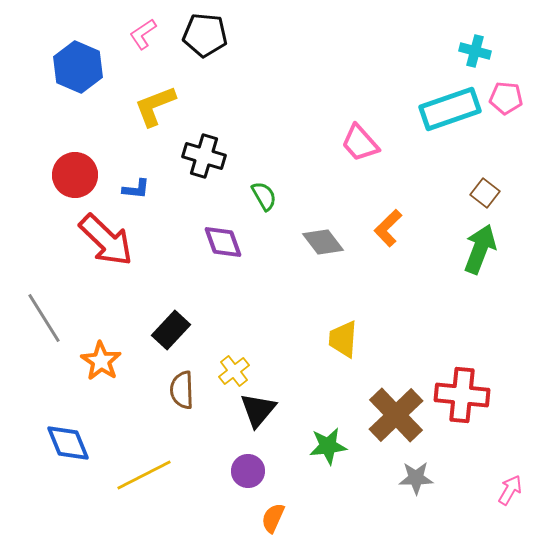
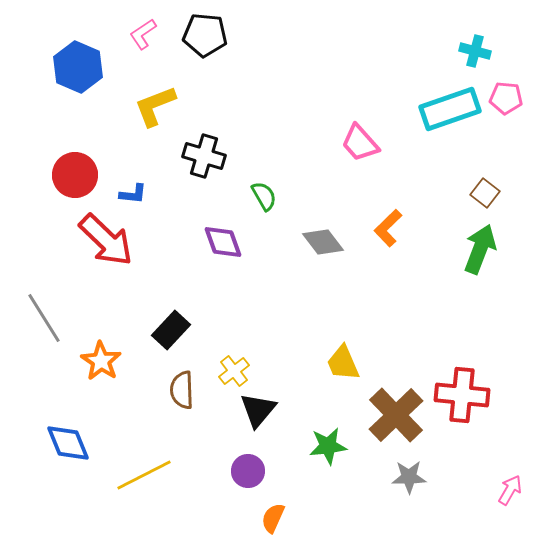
blue L-shape: moved 3 px left, 5 px down
yellow trapezoid: moved 24 px down; rotated 27 degrees counterclockwise
gray star: moved 7 px left, 1 px up
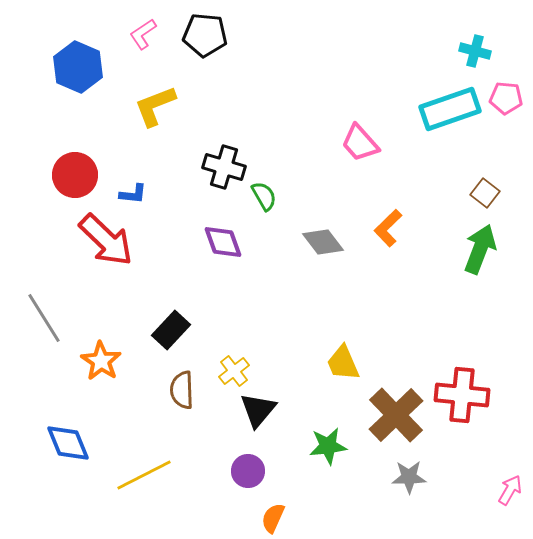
black cross: moved 20 px right, 11 px down
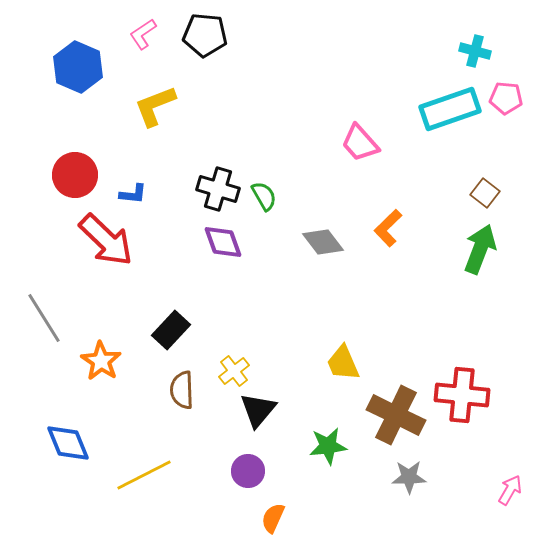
black cross: moved 6 px left, 22 px down
brown cross: rotated 20 degrees counterclockwise
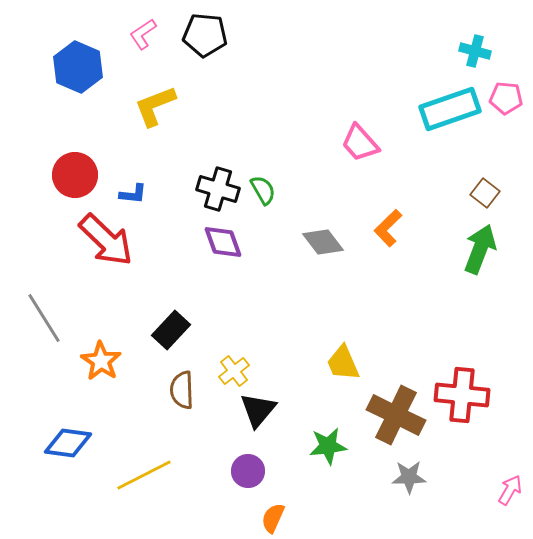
green semicircle: moved 1 px left, 6 px up
blue diamond: rotated 60 degrees counterclockwise
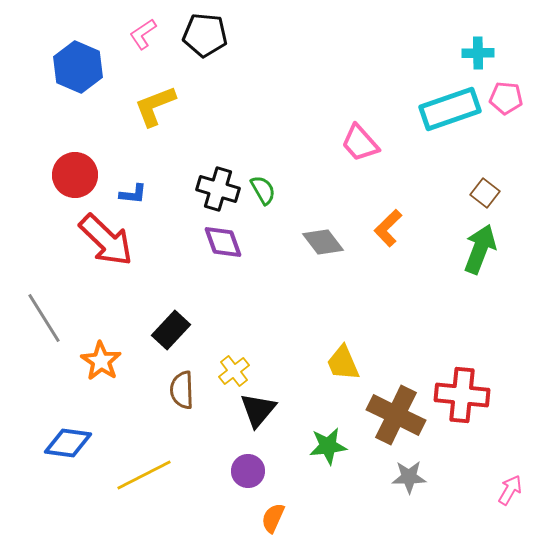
cyan cross: moved 3 px right, 2 px down; rotated 16 degrees counterclockwise
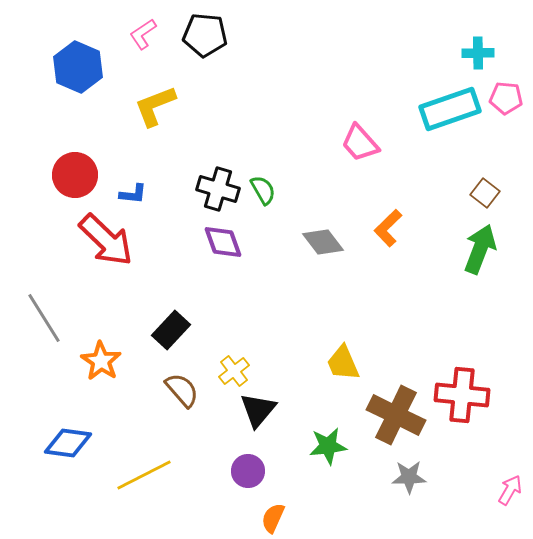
brown semicircle: rotated 141 degrees clockwise
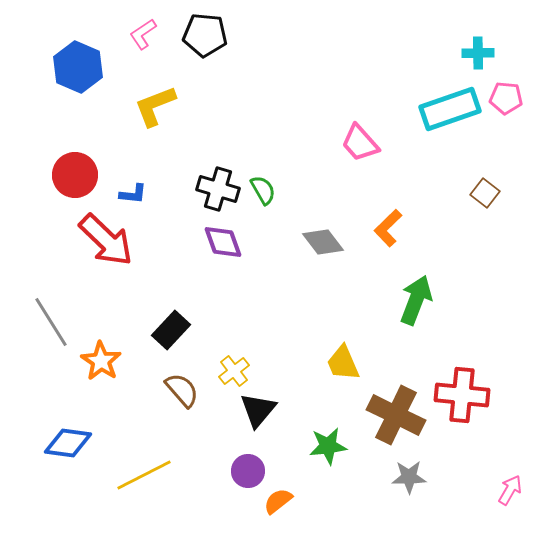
green arrow: moved 64 px left, 51 px down
gray line: moved 7 px right, 4 px down
orange semicircle: moved 5 px right, 17 px up; rotated 28 degrees clockwise
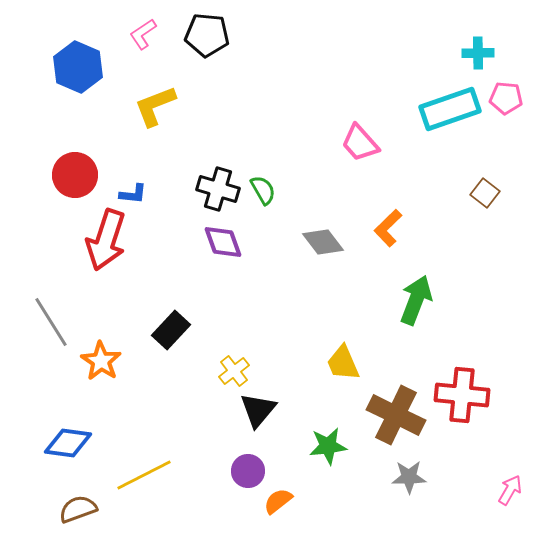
black pentagon: moved 2 px right
red arrow: rotated 64 degrees clockwise
brown semicircle: moved 104 px left, 119 px down; rotated 69 degrees counterclockwise
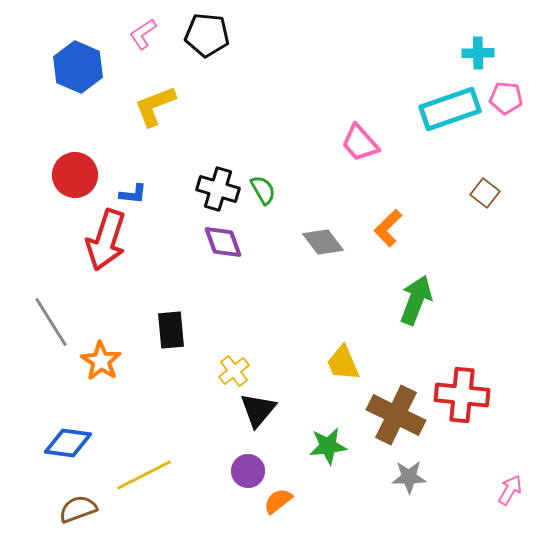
black rectangle: rotated 48 degrees counterclockwise
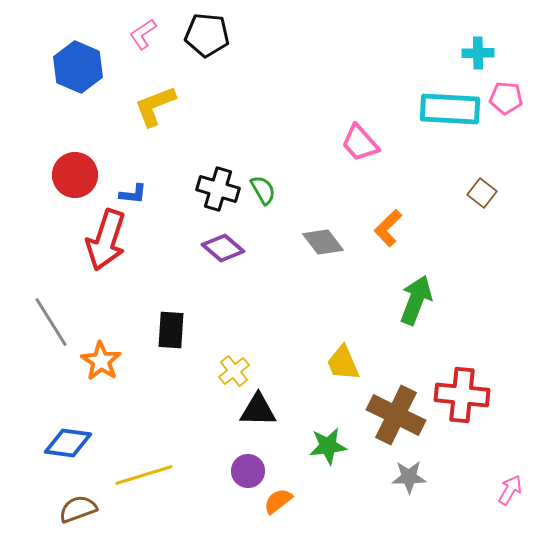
cyan rectangle: rotated 22 degrees clockwise
brown square: moved 3 px left
purple diamond: moved 6 px down; rotated 30 degrees counterclockwise
black rectangle: rotated 9 degrees clockwise
black triangle: rotated 51 degrees clockwise
yellow line: rotated 10 degrees clockwise
